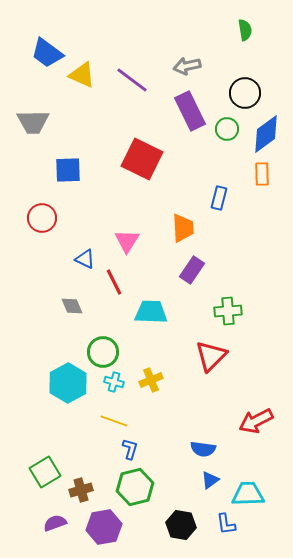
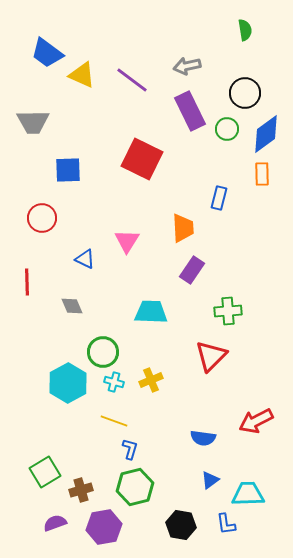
red line at (114, 282): moved 87 px left; rotated 24 degrees clockwise
blue semicircle at (203, 449): moved 11 px up
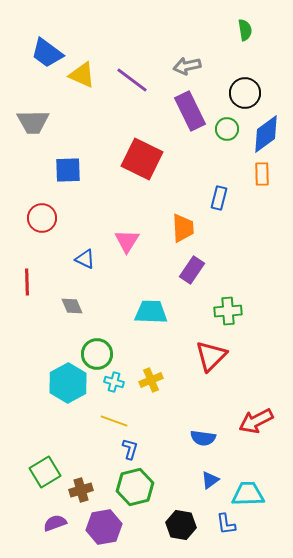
green circle at (103, 352): moved 6 px left, 2 px down
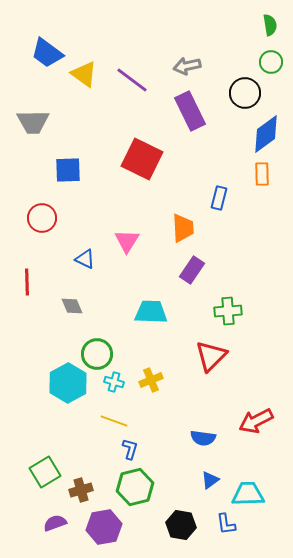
green semicircle at (245, 30): moved 25 px right, 5 px up
yellow triangle at (82, 75): moved 2 px right, 1 px up; rotated 12 degrees clockwise
green circle at (227, 129): moved 44 px right, 67 px up
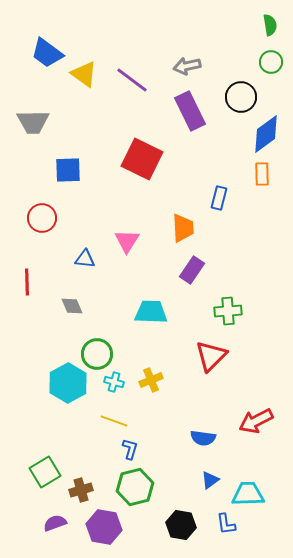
black circle at (245, 93): moved 4 px left, 4 px down
blue triangle at (85, 259): rotated 20 degrees counterclockwise
purple hexagon at (104, 527): rotated 20 degrees clockwise
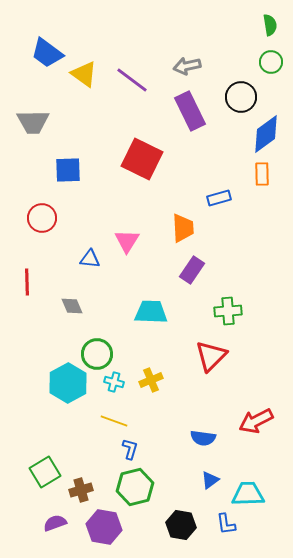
blue rectangle at (219, 198): rotated 60 degrees clockwise
blue triangle at (85, 259): moved 5 px right
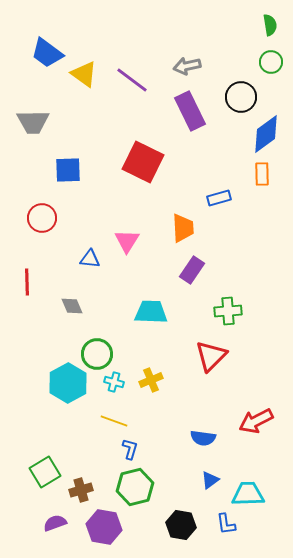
red square at (142, 159): moved 1 px right, 3 px down
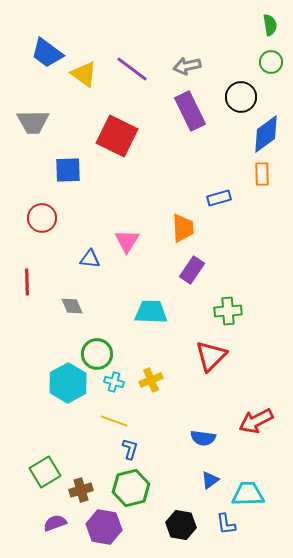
purple line at (132, 80): moved 11 px up
red square at (143, 162): moved 26 px left, 26 px up
green hexagon at (135, 487): moved 4 px left, 1 px down
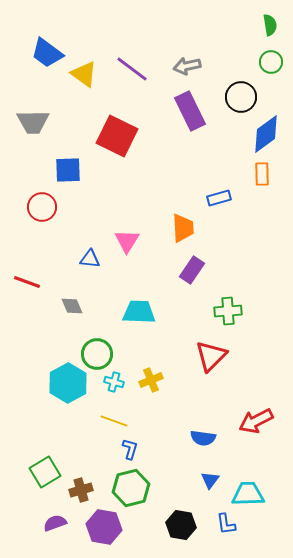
red circle at (42, 218): moved 11 px up
red line at (27, 282): rotated 68 degrees counterclockwise
cyan trapezoid at (151, 312): moved 12 px left
blue triangle at (210, 480): rotated 18 degrees counterclockwise
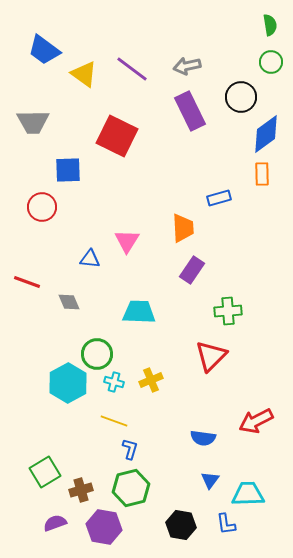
blue trapezoid at (47, 53): moved 3 px left, 3 px up
gray diamond at (72, 306): moved 3 px left, 4 px up
